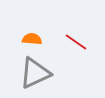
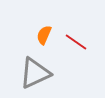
orange semicircle: moved 12 px right, 4 px up; rotated 72 degrees counterclockwise
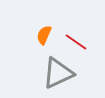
gray triangle: moved 23 px right
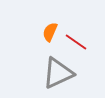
orange semicircle: moved 6 px right, 3 px up
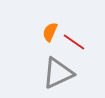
red line: moved 2 px left
